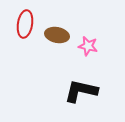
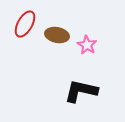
red ellipse: rotated 20 degrees clockwise
pink star: moved 1 px left, 1 px up; rotated 18 degrees clockwise
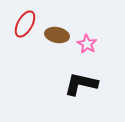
pink star: moved 1 px up
black L-shape: moved 7 px up
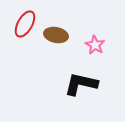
brown ellipse: moved 1 px left
pink star: moved 8 px right, 1 px down
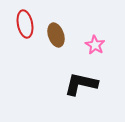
red ellipse: rotated 40 degrees counterclockwise
brown ellipse: rotated 60 degrees clockwise
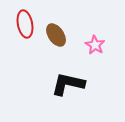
brown ellipse: rotated 15 degrees counterclockwise
black L-shape: moved 13 px left
